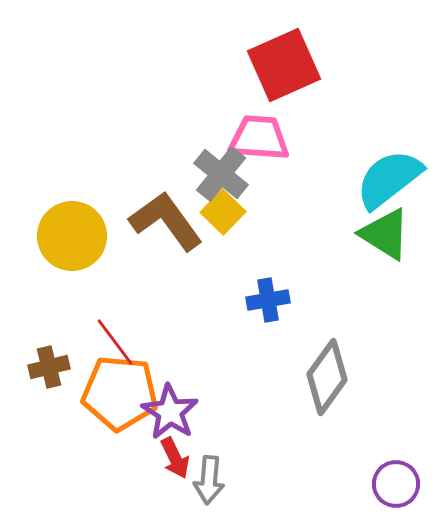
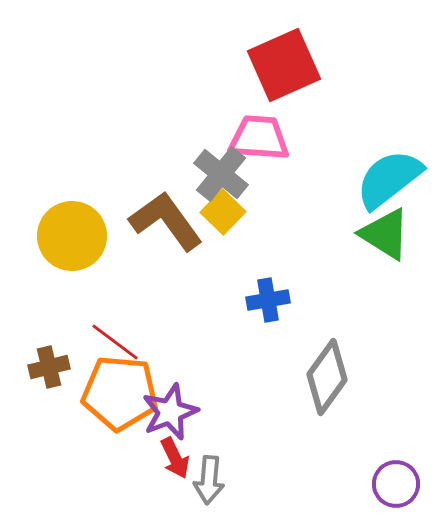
red line: rotated 16 degrees counterclockwise
purple star: rotated 18 degrees clockwise
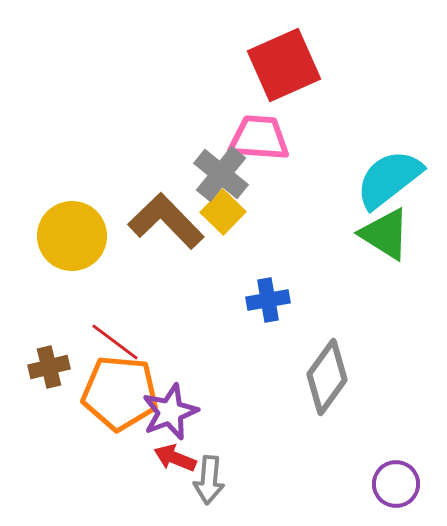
brown L-shape: rotated 8 degrees counterclockwise
red arrow: rotated 138 degrees clockwise
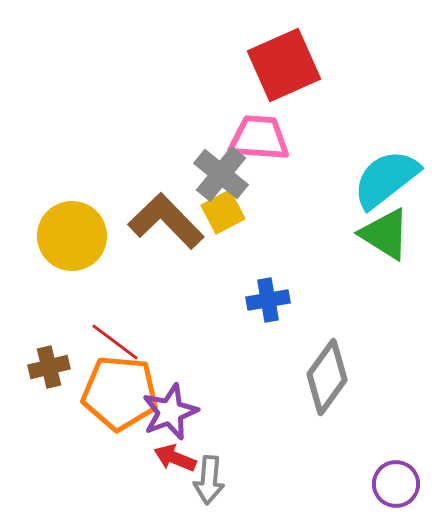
cyan semicircle: moved 3 px left
yellow square: rotated 18 degrees clockwise
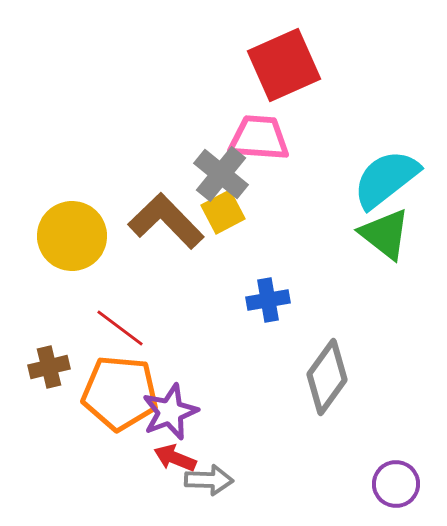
green triangle: rotated 6 degrees clockwise
red line: moved 5 px right, 14 px up
gray arrow: rotated 93 degrees counterclockwise
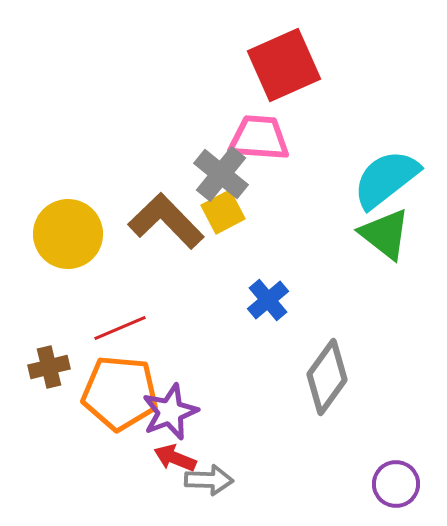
yellow circle: moved 4 px left, 2 px up
blue cross: rotated 30 degrees counterclockwise
red line: rotated 60 degrees counterclockwise
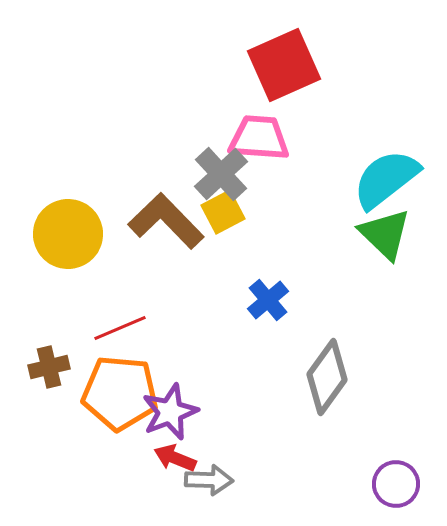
gray cross: rotated 8 degrees clockwise
green triangle: rotated 6 degrees clockwise
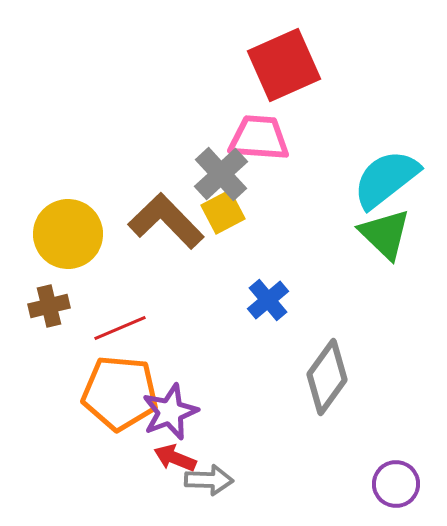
brown cross: moved 61 px up
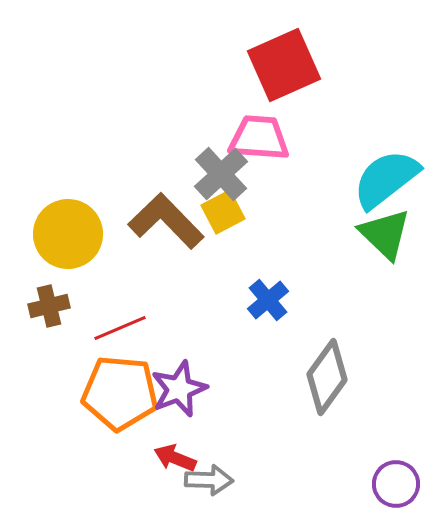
purple star: moved 9 px right, 23 px up
